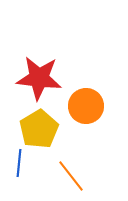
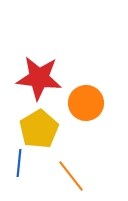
orange circle: moved 3 px up
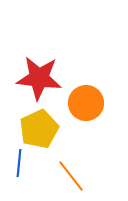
yellow pentagon: rotated 6 degrees clockwise
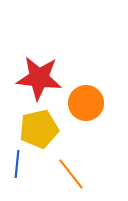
yellow pentagon: rotated 12 degrees clockwise
blue line: moved 2 px left, 1 px down
orange line: moved 2 px up
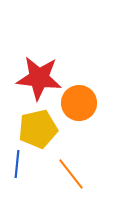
orange circle: moved 7 px left
yellow pentagon: moved 1 px left
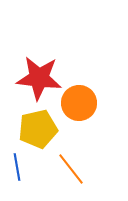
blue line: moved 3 px down; rotated 16 degrees counterclockwise
orange line: moved 5 px up
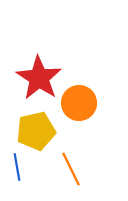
red star: rotated 27 degrees clockwise
yellow pentagon: moved 2 px left, 2 px down
orange line: rotated 12 degrees clockwise
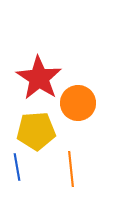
orange circle: moved 1 px left
yellow pentagon: rotated 9 degrees clockwise
orange line: rotated 20 degrees clockwise
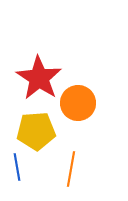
orange line: rotated 16 degrees clockwise
